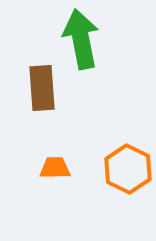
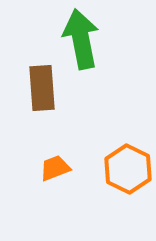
orange trapezoid: rotated 20 degrees counterclockwise
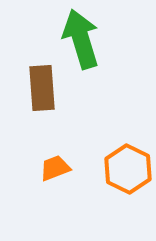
green arrow: rotated 6 degrees counterclockwise
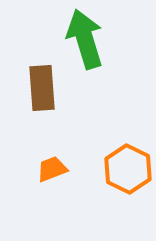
green arrow: moved 4 px right
orange trapezoid: moved 3 px left, 1 px down
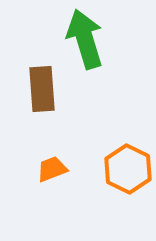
brown rectangle: moved 1 px down
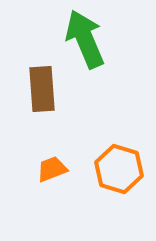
green arrow: rotated 6 degrees counterclockwise
orange hexagon: moved 9 px left; rotated 9 degrees counterclockwise
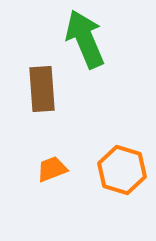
orange hexagon: moved 3 px right, 1 px down
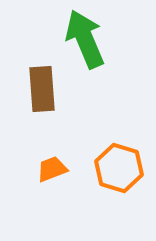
orange hexagon: moved 3 px left, 2 px up
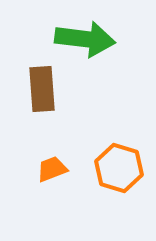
green arrow: rotated 120 degrees clockwise
